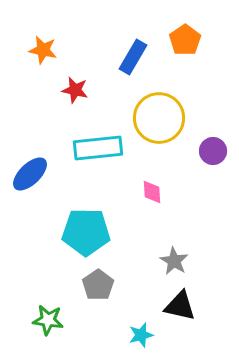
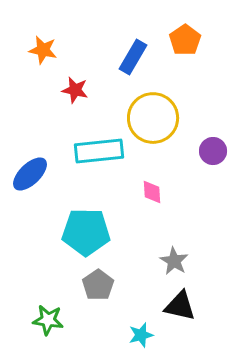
yellow circle: moved 6 px left
cyan rectangle: moved 1 px right, 3 px down
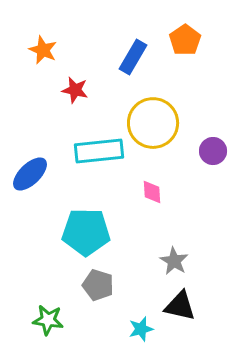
orange star: rotated 12 degrees clockwise
yellow circle: moved 5 px down
gray pentagon: rotated 20 degrees counterclockwise
cyan star: moved 6 px up
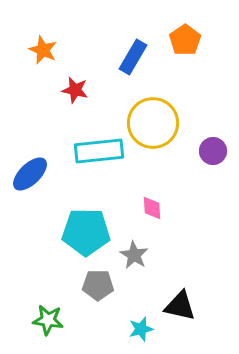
pink diamond: moved 16 px down
gray star: moved 40 px left, 6 px up
gray pentagon: rotated 16 degrees counterclockwise
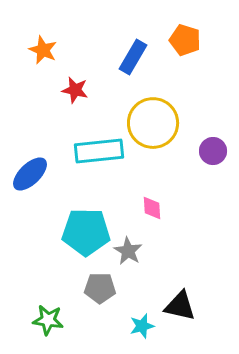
orange pentagon: rotated 20 degrees counterclockwise
gray star: moved 6 px left, 4 px up
gray pentagon: moved 2 px right, 3 px down
cyan star: moved 1 px right, 3 px up
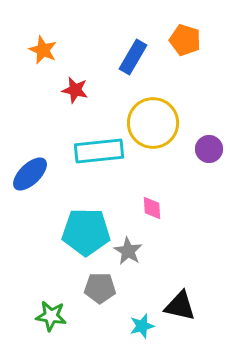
purple circle: moved 4 px left, 2 px up
green star: moved 3 px right, 4 px up
